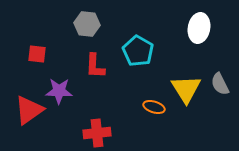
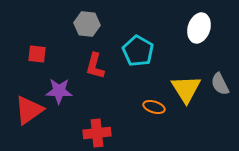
white ellipse: rotated 8 degrees clockwise
red L-shape: rotated 12 degrees clockwise
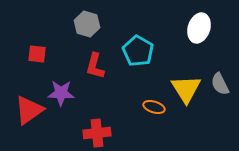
gray hexagon: rotated 10 degrees clockwise
purple star: moved 2 px right, 2 px down
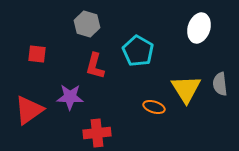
gray semicircle: rotated 20 degrees clockwise
purple star: moved 9 px right, 4 px down
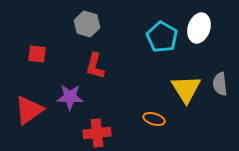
cyan pentagon: moved 24 px right, 14 px up
orange ellipse: moved 12 px down
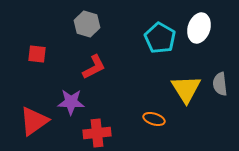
cyan pentagon: moved 2 px left, 1 px down
red L-shape: moved 1 px left, 1 px down; rotated 132 degrees counterclockwise
purple star: moved 1 px right, 5 px down
red triangle: moved 5 px right, 11 px down
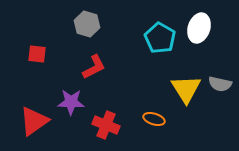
gray semicircle: rotated 70 degrees counterclockwise
red cross: moved 9 px right, 8 px up; rotated 28 degrees clockwise
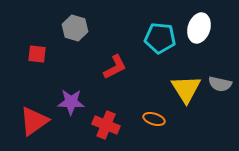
gray hexagon: moved 12 px left, 4 px down
cyan pentagon: rotated 24 degrees counterclockwise
red L-shape: moved 21 px right
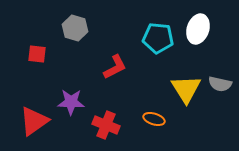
white ellipse: moved 1 px left, 1 px down
cyan pentagon: moved 2 px left
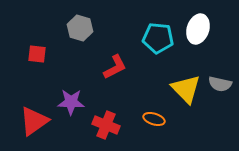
gray hexagon: moved 5 px right
yellow triangle: rotated 12 degrees counterclockwise
